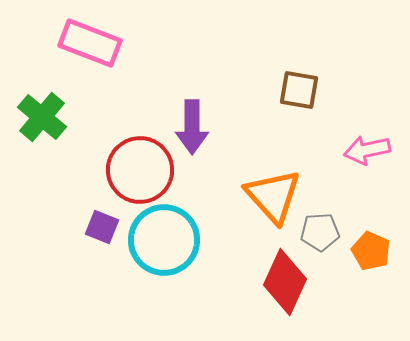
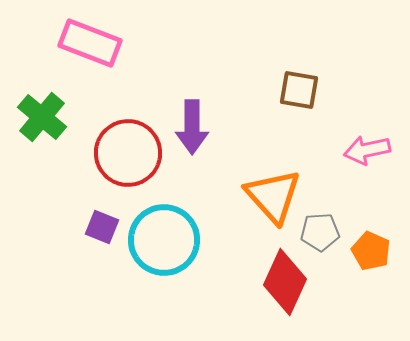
red circle: moved 12 px left, 17 px up
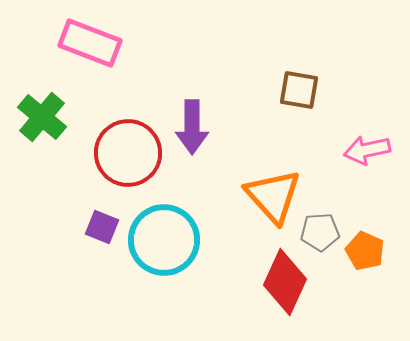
orange pentagon: moved 6 px left
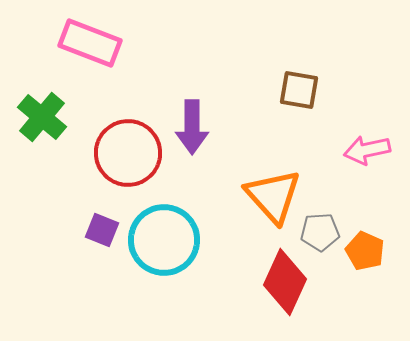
purple square: moved 3 px down
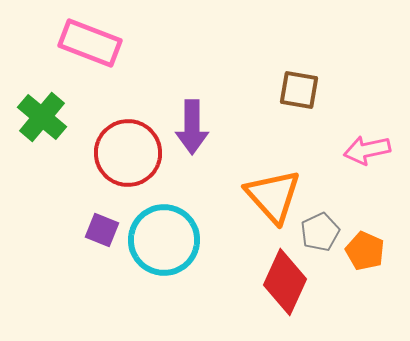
gray pentagon: rotated 21 degrees counterclockwise
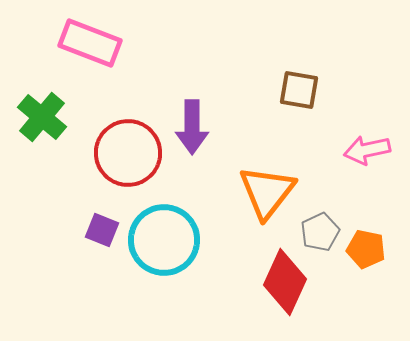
orange triangle: moved 6 px left, 4 px up; rotated 20 degrees clockwise
orange pentagon: moved 1 px right, 2 px up; rotated 12 degrees counterclockwise
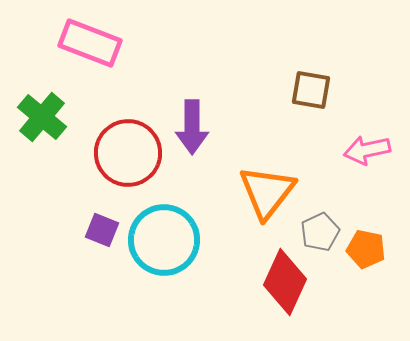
brown square: moved 12 px right
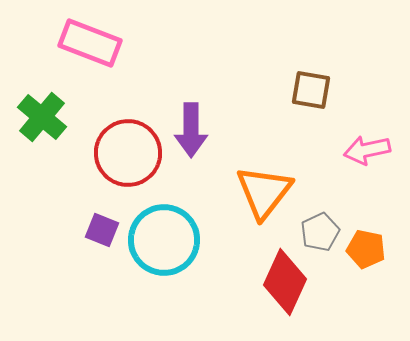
purple arrow: moved 1 px left, 3 px down
orange triangle: moved 3 px left
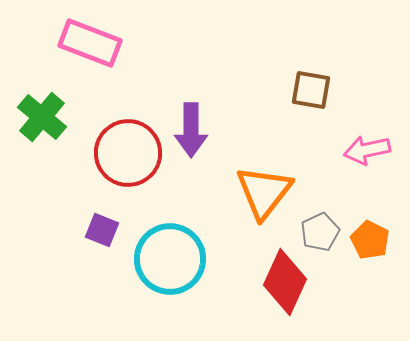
cyan circle: moved 6 px right, 19 px down
orange pentagon: moved 4 px right, 9 px up; rotated 15 degrees clockwise
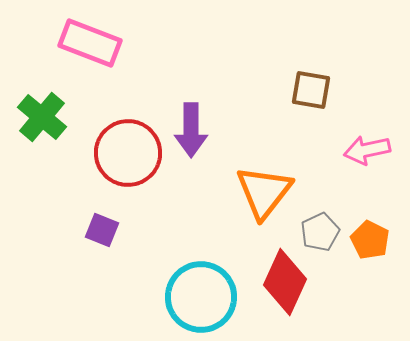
cyan circle: moved 31 px right, 38 px down
